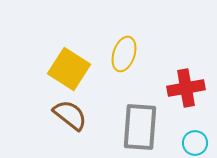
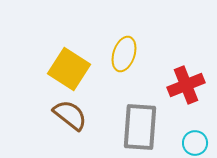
red cross: moved 3 px up; rotated 12 degrees counterclockwise
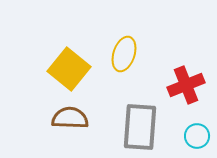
yellow square: rotated 6 degrees clockwise
brown semicircle: moved 3 px down; rotated 36 degrees counterclockwise
cyan circle: moved 2 px right, 7 px up
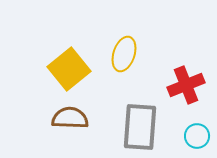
yellow square: rotated 12 degrees clockwise
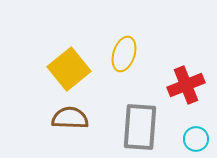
cyan circle: moved 1 px left, 3 px down
